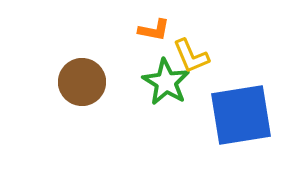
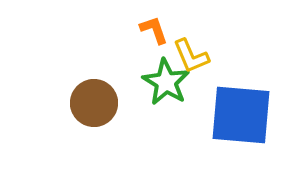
orange L-shape: rotated 120 degrees counterclockwise
brown circle: moved 12 px right, 21 px down
blue square: rotated 14 degrees clockwise
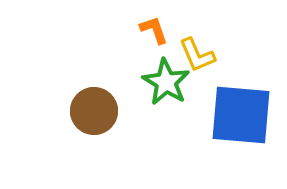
yellow L-shape: moved 6 px right, 1 px up
brown circle: moved 8 px down
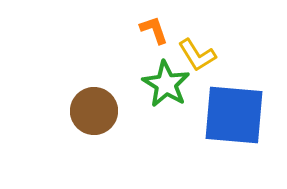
yellow L-shape: rotated 9 degrees counterclockwise
green star: moved 2 px down
blue square: moved 7 px left
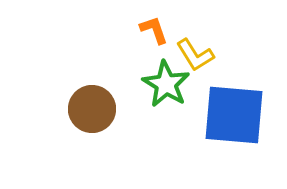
yellow L-shape: moved 2 px left
brown circle: moved 2 px left, 2 px up
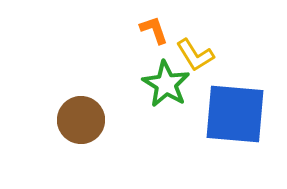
brown circle: moved 11 px left, 11 px down
blue square: moved 1 px right, 1 px up
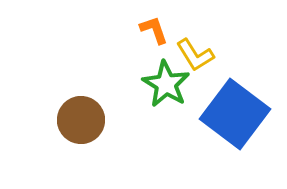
blue square: rotated 32 degrees clockwise
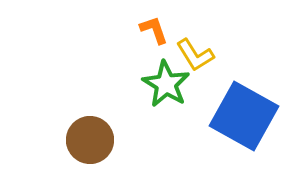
blue square: moved 9 px right, 2 px down; rotated 8 degrees counterclockwise
brown circle: moved 9 px right, 20 px down
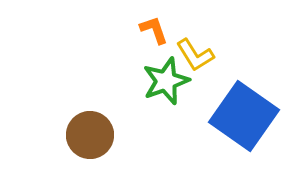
green star: moved 3 px up; rotated 21 degrees clockwise
blue square: rotated 6 degrees clockwise
brown circle: moved 5 px up
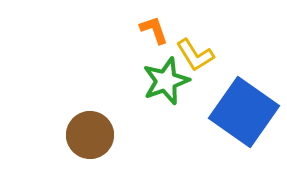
blue square: moved 4 px up
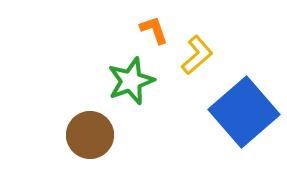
yellow L-shape: moved 2 px right; rotated 99 degrees counterclockwise
green star: moved 35 px left
blue square: rotated 14 degrees clockwise
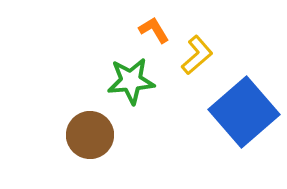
orange L-shape: rotated 12 degrees counterclockwise
green star: rotated 15 degrees clockwise
